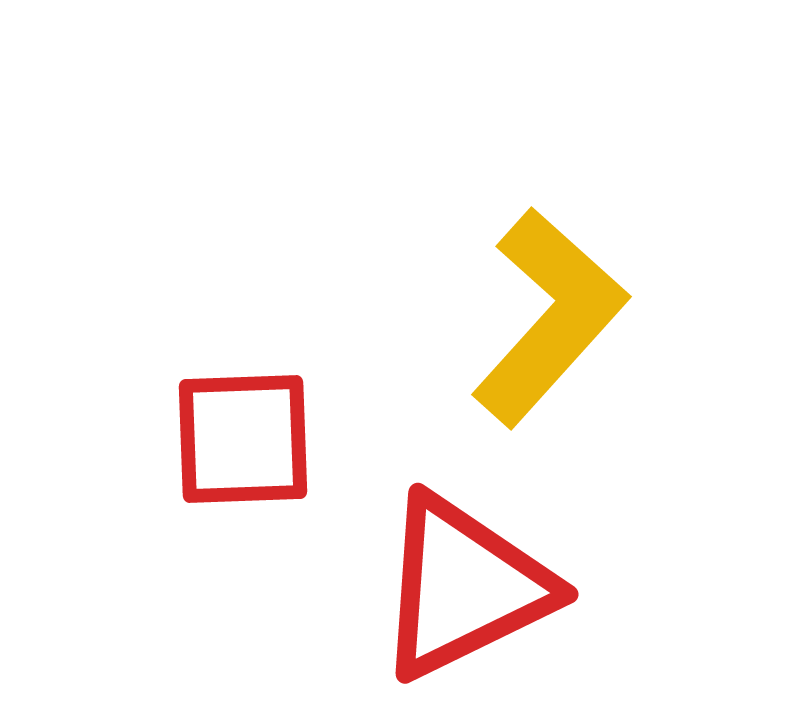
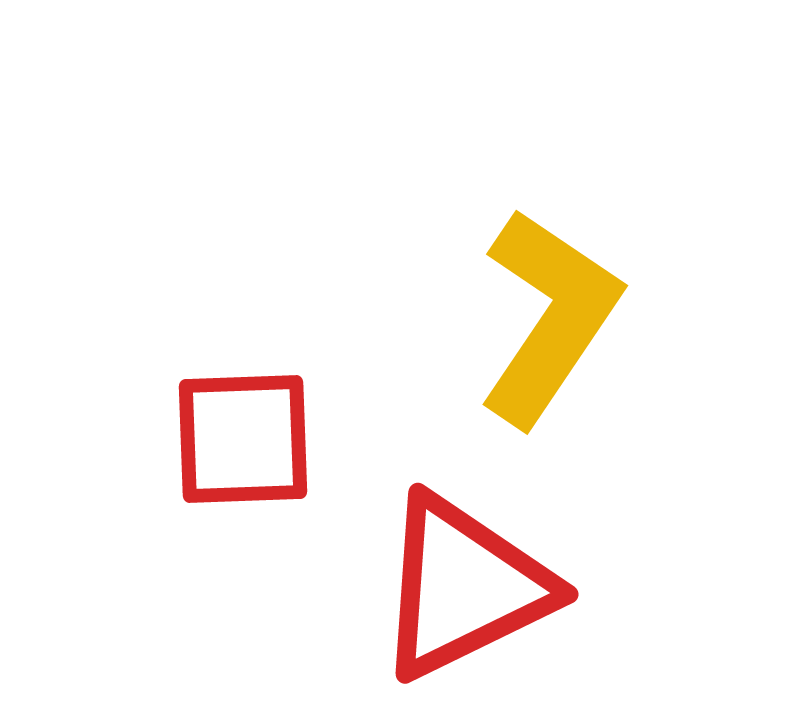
yellow L-shape: rotated 8 degrees counterclockwise
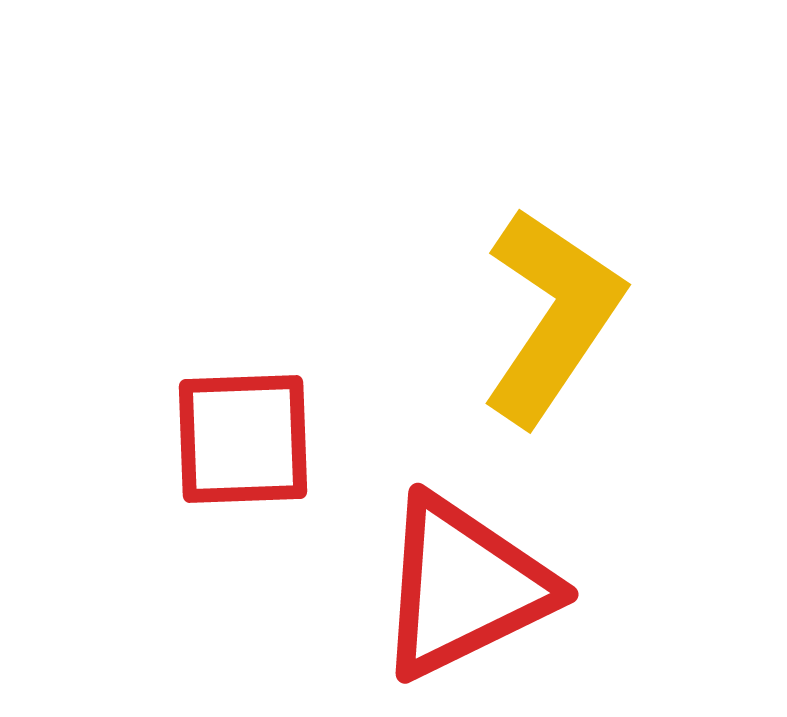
yellow L-shape: moved 3 px right, 1 px up
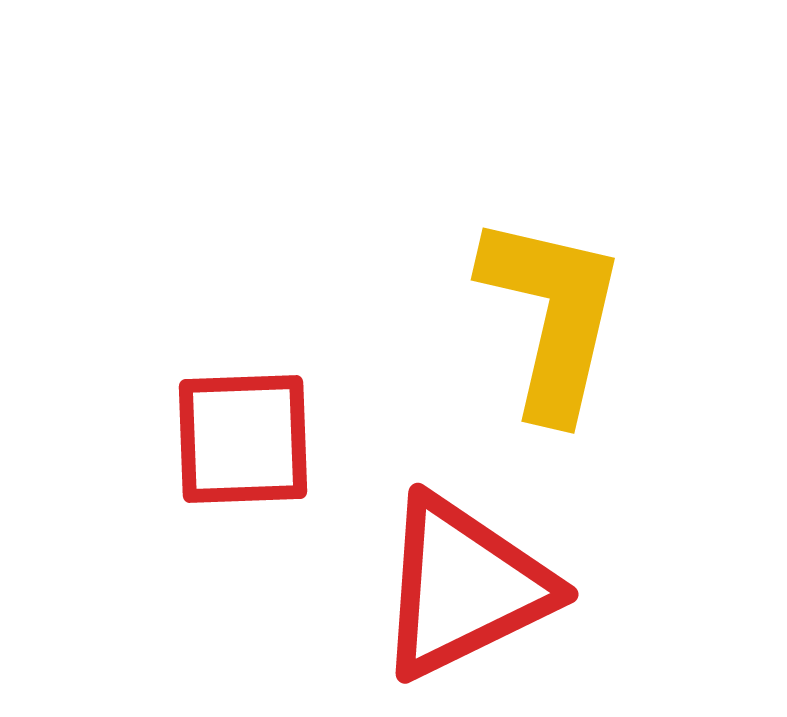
yellow L-shape: rotated 21 degrees counterclockwise
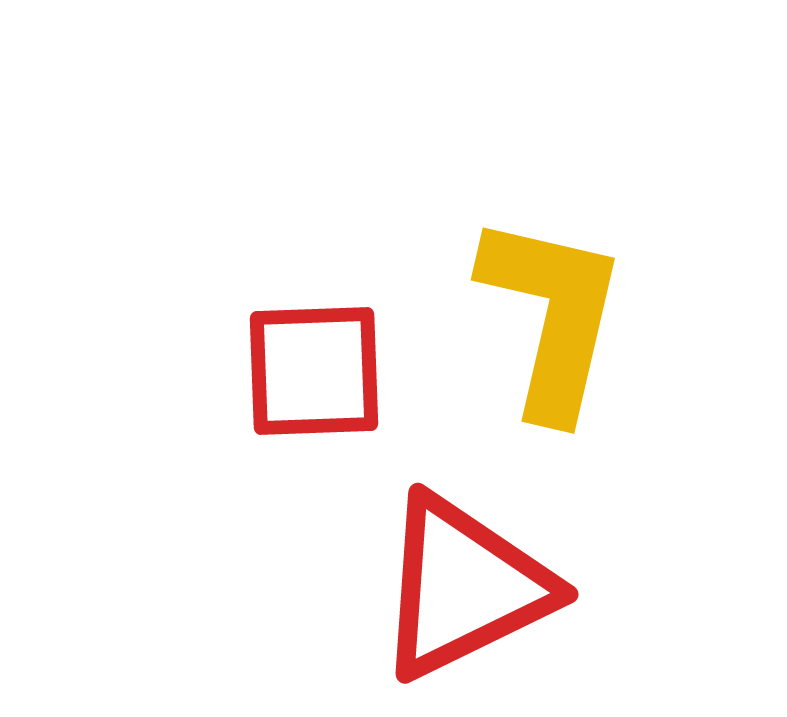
red square: moved 71 px right, 68 px up
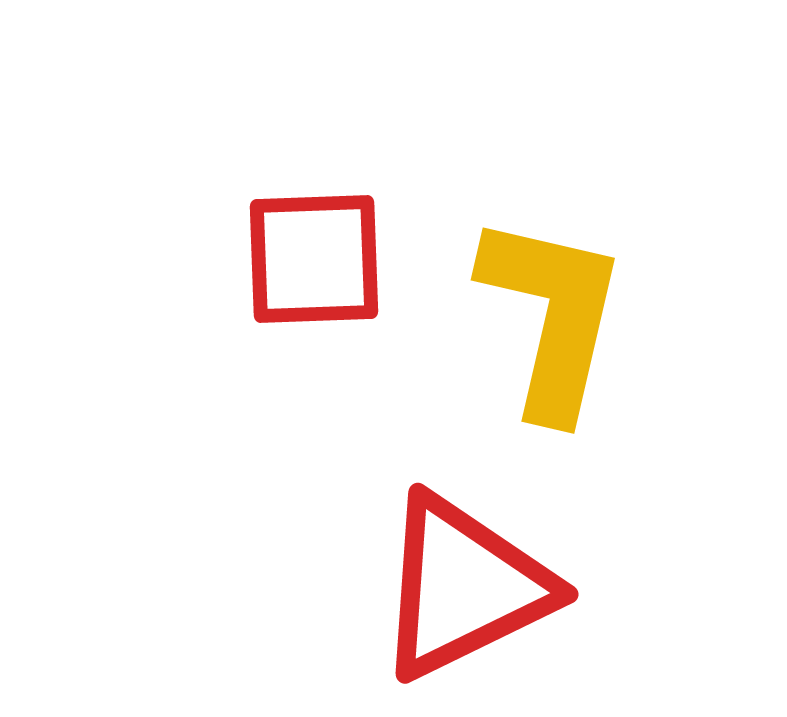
red square: moved 112 px up
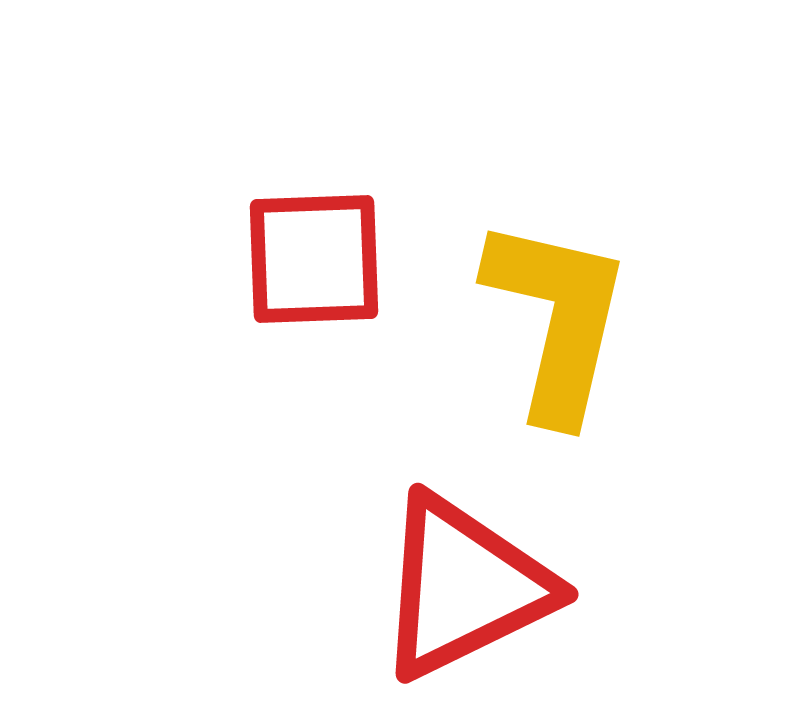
yellow L-shape: moved 5 px right, 3 px down
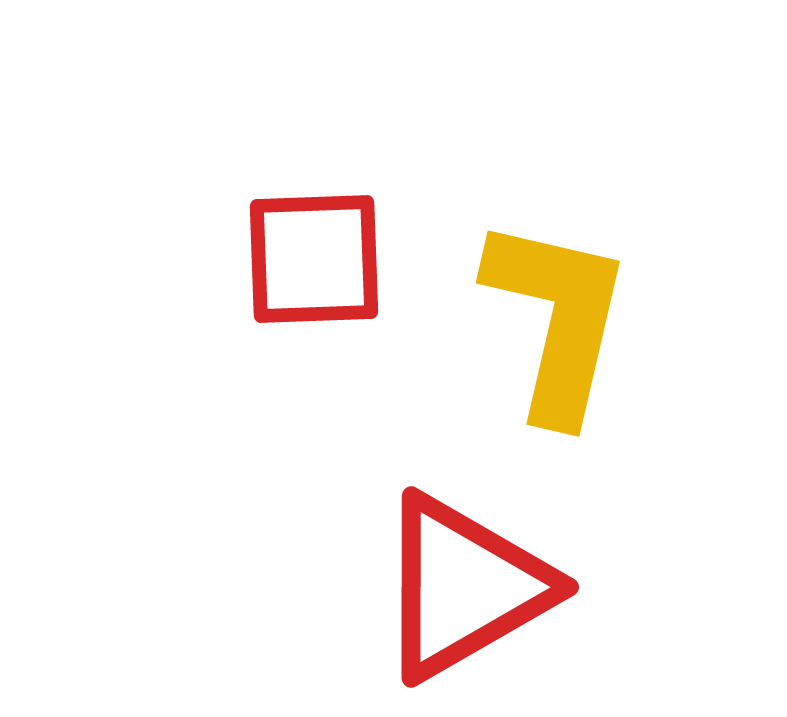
red triangle: rotated 4 degrees counterclockwise
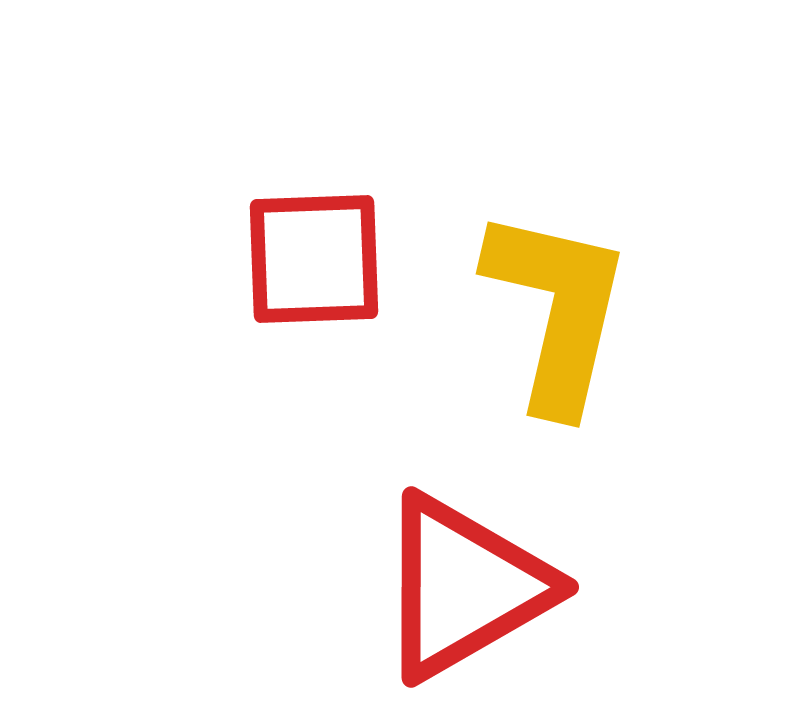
yellow L-shape: moved 9 px up
